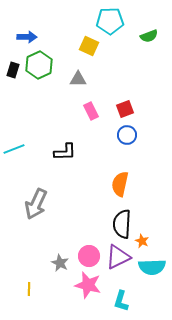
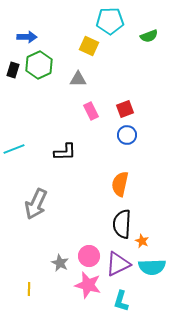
purple triangle: moved 7 px down
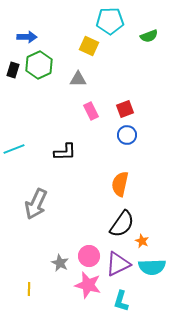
black semicircle: rotated 148 degrees counterclockwise
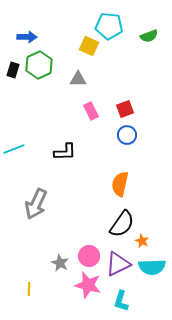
cyan pentagon: moved 1 px left, 5 px down; rotated 8 degrees clockwise
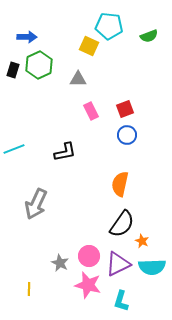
black L-shape: rotated 10 degrees counterclockwise
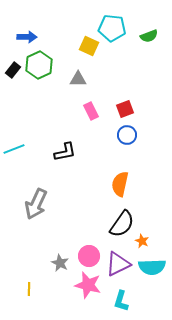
cyan pentagon: moved 3 px right, 2 px down
black rectangle: rotated 21 degrees clockwise
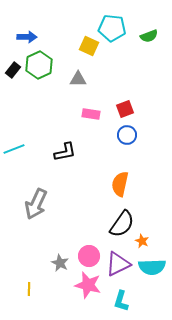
pink rectangle: moved 3 px down; rotated 54 degrees counterclockwise
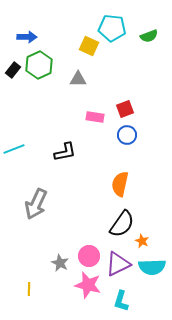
pink rectangle: moved 4 px right, 3 px down
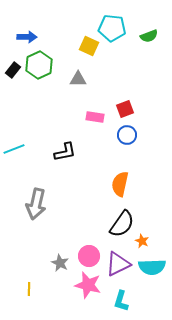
gray arrow: rotated 12 degrees counterclockwise
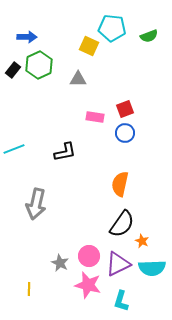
blue circle: moved 2 px left, 2 px up
cyan semicircle: moved 1 px down
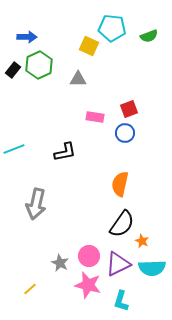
red square: moved 4 px right
yellow line: moved 1 px right; rotated 48 degrees clockwise
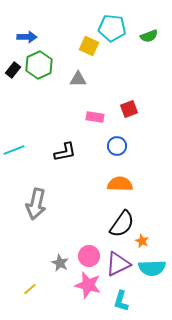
blue circle: moved 8 px left, 13 px down
cyan line: moved 1 px down
orange semicircle: rotated 80 degrees clockwise
